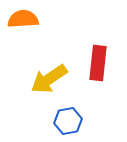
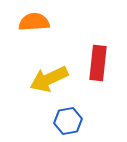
orange semicircle: moved 11 px right, 3 px down
yellow arrow: rotated 9 degrees clockwise
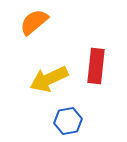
orange semicircle: rotated 36 degrees counterclockwise
red rectangle: moved 2 px left, 3 px down
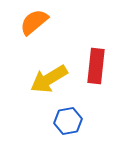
yellow arrow: rotated 6 degrees counterclockwise
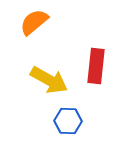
yellow arrow: moved 1 px down; rotated 120 degrees counterclockwise
blue hexagon: rotated 12 degrees clockwise
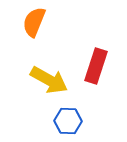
orange semicircle: rotated 28 degrees counterclockwise
red rectangle: rotated 12 degrees clockwise
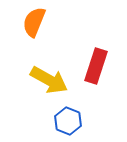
blue hexagon: rotated 20 degrees clockwise
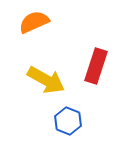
orange semicircle: rotated 44 degrees clockwise
yellow arrow: moved 3 px left
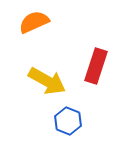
yellow arrow: moved 1 px right, 1 px down
